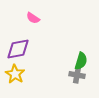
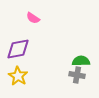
green semicircle: rotated 108 degrees counterclockwise
yellow star: moved 3 px right, 2 px down
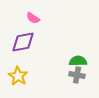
purple diamond: moved 5 px right, 7 px up
green semicircle: moved 3 px left
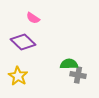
purple diamond: rotated 55 degrees clockwise
green semicircle: moved 9 px left, 3 px down
gray cross: moved 1 px right
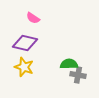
purple diamond: moved 2 px right, 1 px down; rotated 30 degrees counterclockwise
yellow star: moved 6 px right, 9 px up; rotated 12 degrees counterclockwise
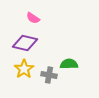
yellow star: moved 2 px down; rotated 18 degrees clockwise
gray cross: moved 29 px left
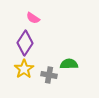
purple diamond: rotated 70 degrees counterclockwise
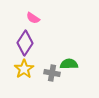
gray cross: moved 3 px right, 2 px up
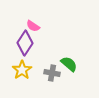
pink semicircle: moved 8 px down
green semicircle: rotated 42 degrees clockwise
yellow star: moved 2 px left, 1 px down
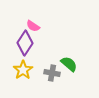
yellow star: moved 1 px right
